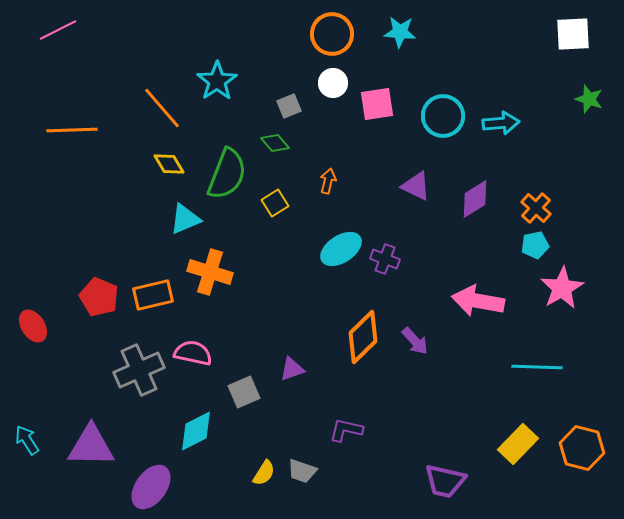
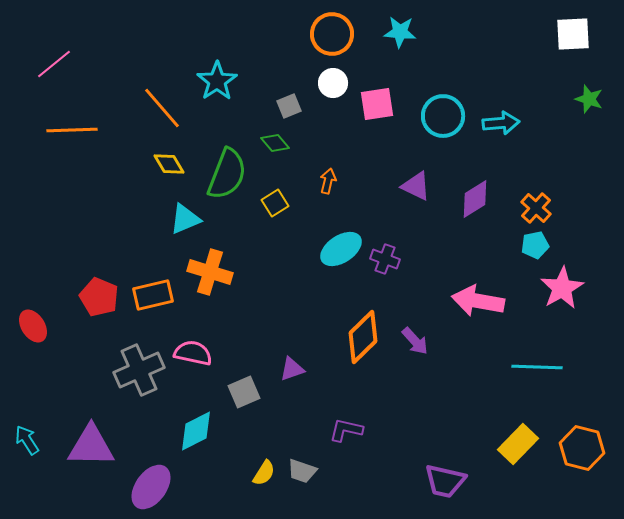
pink line at (58, 30): moved 4 px left, 34 px down; rotated 12 degrees counterclockwise
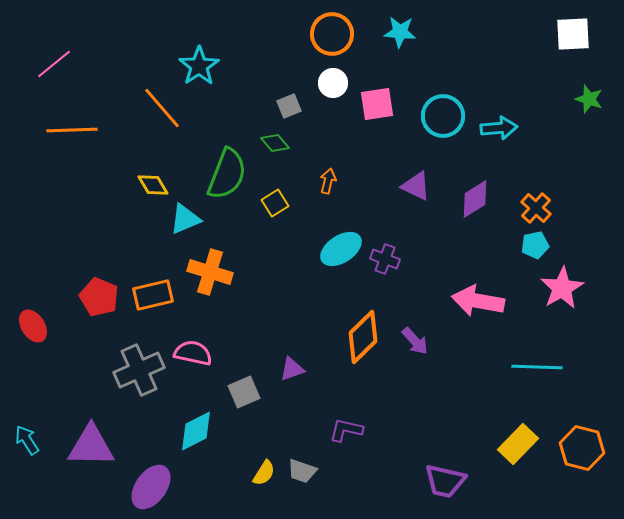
cyan star at (217, 81): moved 18 px left, 15 px up
cyan arrow at (501, 123): moved 2 px left, 5 px down
yellow diamond at (169, 164): moved 16 px left, 21 px down
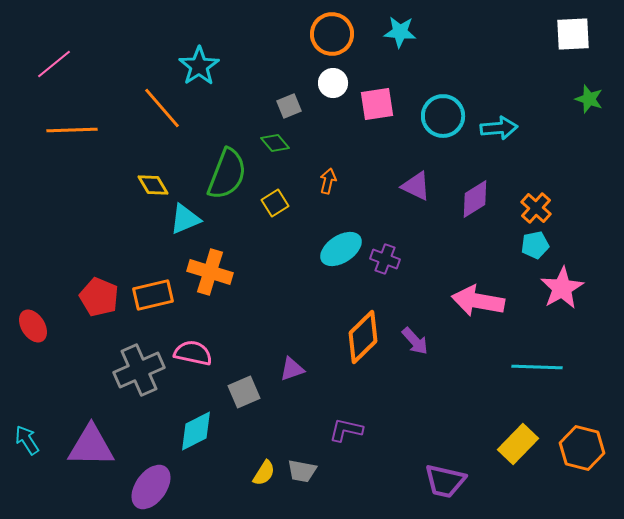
gray trapezoid at (302, 471): rotated 8 degrees counterclockwise
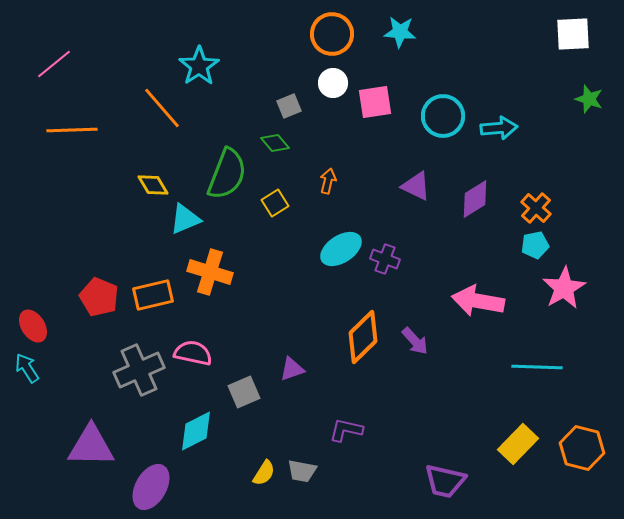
pink square at (377, 104): moved 2 px left, 2 px up
pink star at (562, 288): moved 2 px right
cyan arrow at (27, 440): moved 72 px up
purple ellipse at (151, 487): rotated 6 degrees counterclockwise
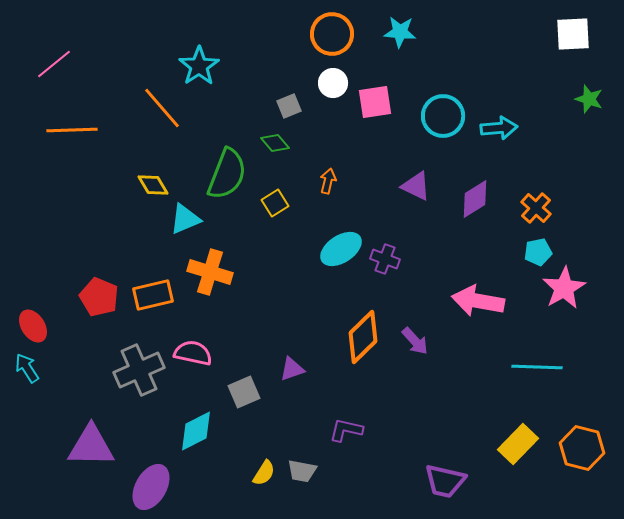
cyan pentagon at (535, 245): moved 3 px right, 7 px down
